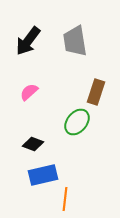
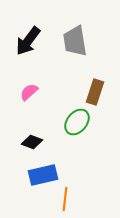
brown rectangle: moved 1 px left
black diamond: moved 1 px left, 2 px up
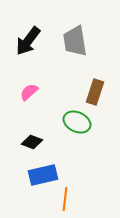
green ellipse: rotated 76 degrees clockwise
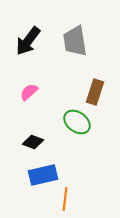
green ellipse: rotated 12 degrees clockwise
black diamond: moved 1 px right
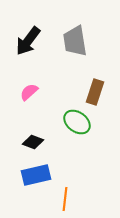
blue rectangle: moved 7 px left
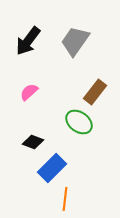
gray trapezoid: rotated 44 degrees clockwise
brown rectangle: rotated 20 degrees clockwise
green ellipse: moved 2 px right
blue rectangle: moved 16 px right, 7 px up; rotated 32 degrees counterclockwise
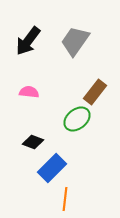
pink semicircle: rotated 48 degrees clockwise
green ellipse: moved 2 px left, 3 px up; rotated 76 degrees counterclockwise
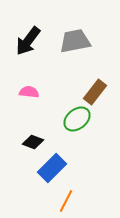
gray trapezoid: rotated 44 degrees clockwise
orange line: moved 1 px right, 2 px down; rotated 20 degrees clockwise
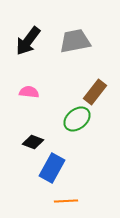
blue rectangle: rotated 16 degrees counterclockwise
orange line: rotated 60 degrees clockwise
